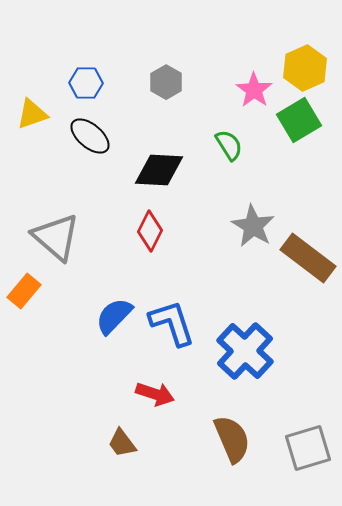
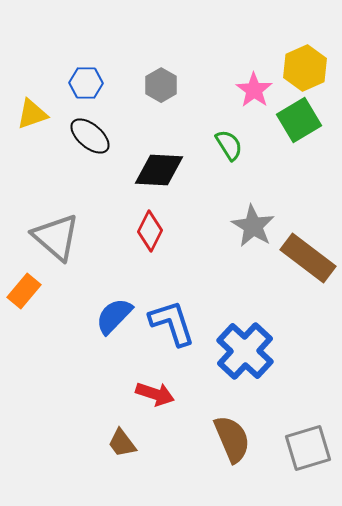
gray hexagon: moved 5 px left, 3 px down
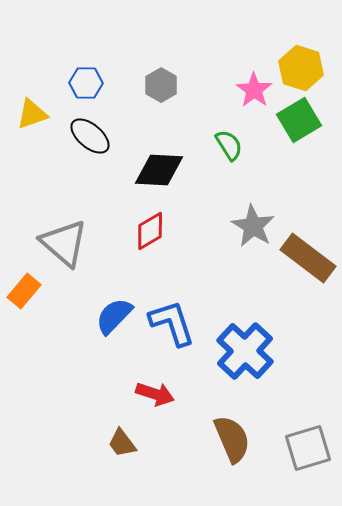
yellow hexagon: moved 4 px left; rotated 18 degrees counterclockwise
red diamond: rotated 33 degrees clockwise
gray triangle: moved 8 px right, 6 px down
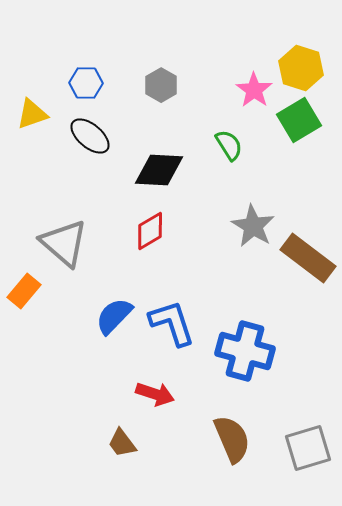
blue cross: rotated 28 degrees counterclockwise
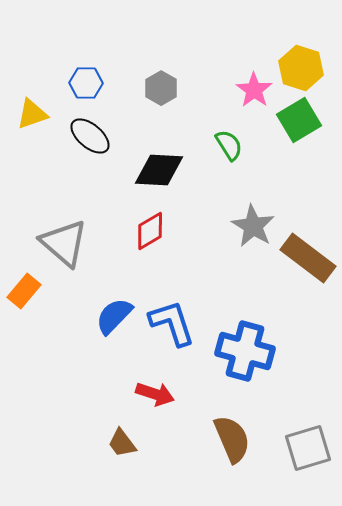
gray hexagon: moved 3 px down
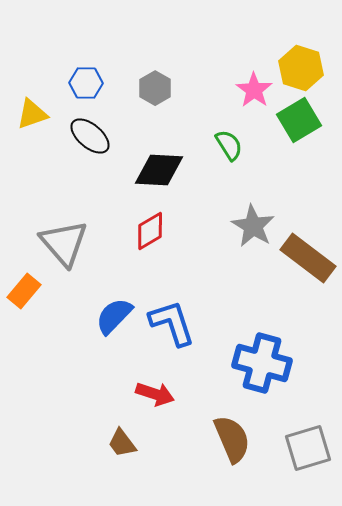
gray hexagon: moved 6 px left
gray triangle: rotated 8 degrees clockwise
blue cross: moved 17 px right, 12 px down
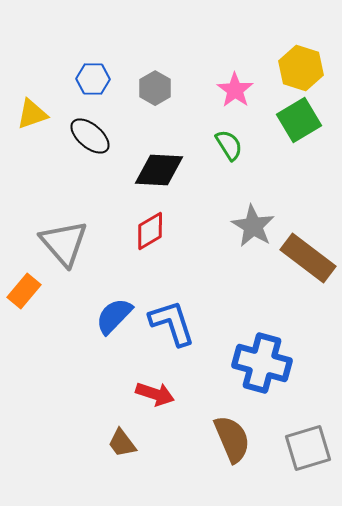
blue hexagon: moved 7 px right, 4 px up
pink star: moved 19 px left
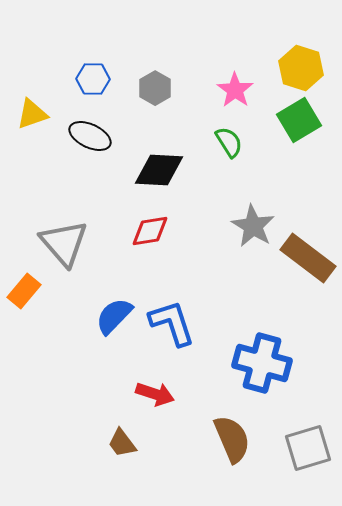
black ellipse: rotated 15 degrees counterclockwise
green semicircle: moved 3 px up
red diamond: rotated 21 degrees clockwise
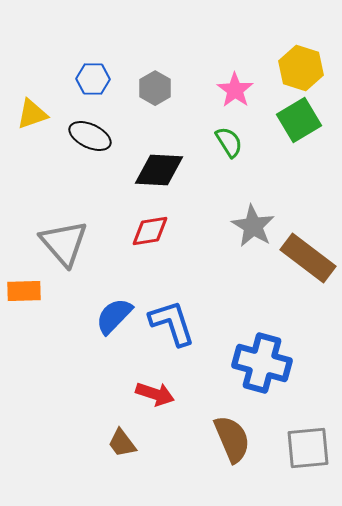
orange rectangle: rotated 48 degrees clockwise
gray square: rotated 12 degrees clockwise
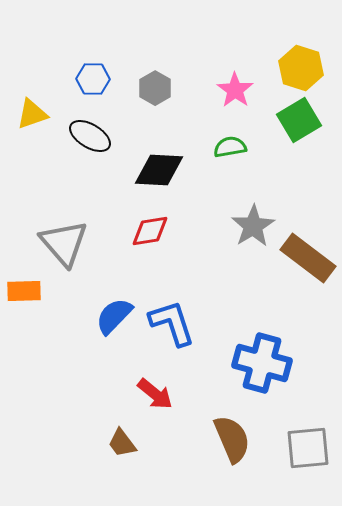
black ellipse: rotated 6 degrees clockwise
green semicircle: moved 1 px right, 5 px down; rotated 68 degrees counterclockwise
gray star: rotated 9 degrees clockwise
red arrow: rotated 21 degrees clockwise
